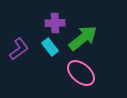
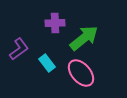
green arrow: moved 1 px right
cyan rectangle: moved 3 px left, 16 px down
pink ellipse: rotated 8 degrees clockwise
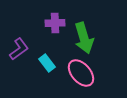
green arrow: rotated 112 degrees clockwise
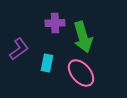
green arrow: moved 1 px left, 1 px up
cyan rectangle: rotated 48 degrees clockwise
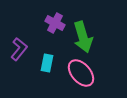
purple cross: rotated 30 degrees clockwise
purple L-shape: rotated 15 degrees counterclockwise
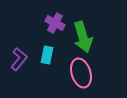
purple L-shape: moved 10 px down
cyan rectangle: moved 8 px up
pink ellipse: rotated 24 degrees clockwise
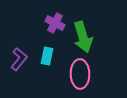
cyan rectangle: moved 1 px down
pink ellipse: moved 1 px left, 1 px down; rotated 16 degrees clockwise
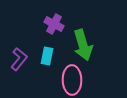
purple cross: moved 1 px left, 1 px down
green arrow: moved 8 px down
pink ellipse: moved 8 px left, 6 px down
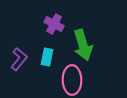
cyan rectangle: moved 1 px down
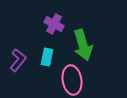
purple L-shape: moved 1 px left, 1 px down
pink ellipse: rotated 8 degrees counterclockwise
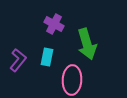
green arrow: moved 4 px right, 1 px up
pink ellipse: rotated 12 degrees clockwise
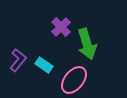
purple cross: moved 7 px right, 3 px down; rotated 18 degrees clockwise
cyan rectangle: moved 3 px left, 8 px down; rotated 66 degrees counterclockwise
pink ellipse: moved 2 px right; rotated 36 degrees clockwise
